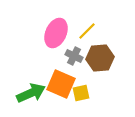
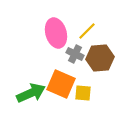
pink ellipse: rotated 40 degrees counterclockwise
gray cross: moved 1 px right, 2 px up
yellow square: moved 2 px right; rotated 18 degrees clockwise
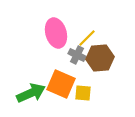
yellow line: moved 7 px down
gray cross: moved 2 px right, 1 px down
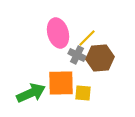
pink ellipse: moved 2 px right
orange square: moved 1 px up; rotated 24 degrees counterclockwise
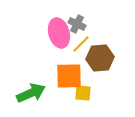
pink ellipse: moved 1 px right
yellow line: moved 6 px left, 6 px down
gray cross: moved 31 px up
orange square: moved 8 px right, 7 px up
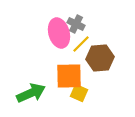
gray cross: moved 1 px left
yellow square: moved 4 px left; rotated 18 degrees clockwise
